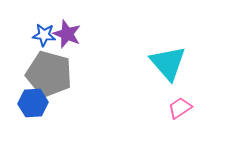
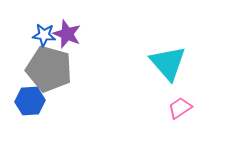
gray pentagon: moved 5 px up
blue hexagon: moved 3 px left, 2 px up
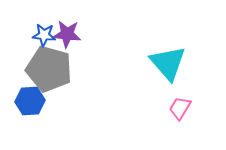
purple star: rotated 16 degrees counterclockwise
pink trapezoid: rotated 25 degrees counterclockwise
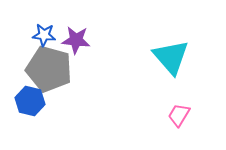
purple star: moved 9 px right, 6 px down
cyan triangle: moved 3 px right, 6 px up
blue hexagon: rotated 16 degrees clockwise
pink trapezoid: moved 1 px left, 7 px down
